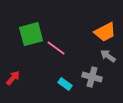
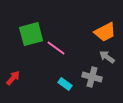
gray arrow: moved 1 px left, 1 px down
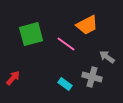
orange trapezoid: moved 18 px left, 7 px up
pink line: moved 10 px right, 4 px up
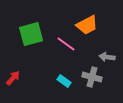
gray arrow: rotated 28 degrees counterclockwise
cyan rectangle: moved 1 px left, 3 px up
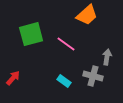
orange trapezoid: moved 10 px up; rotated 15 degrees counterclockwise
gray arrow: rotated 91 degrees clockwise
gray cross: moved 1 px right, 1 px up
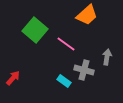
green square: moved 4 px right, 4 px up; rotated 35 degrees counterclockwise
gray cross: moved 9 px left, 6 px up
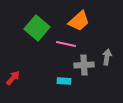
orange trapezoid: moved 8 px left, 6 px down
green square: moved 2 px right, 2 px up
pink line: rotated 24 degrees counterclockwise
gray cross: moved 5 px up; rotated 18 degrees counterclockwise
cyan rectangle: rotated 32 degrees counterclockwise
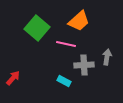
cyan rectangle: rotated 24 degrees clockwise
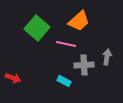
red arrow: rotated 70 degrees clockwise
